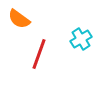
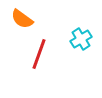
orange semicircle: moved 3 px right
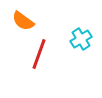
orange semicircle: moved 1 px right, 2 px down
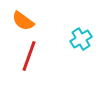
red line: moved 10 px left, 2 px down
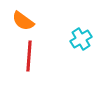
red line: rotated 16 degrees counterclockwise
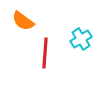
red line: moved 16 px right, 3 px up
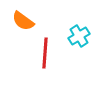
cyan cross: moved 2 px left, 3 px up
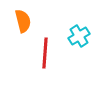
orange semicircle: rotated 140 degrees counterclockwise
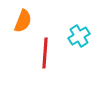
orange semicircle: rotated 35 degrees clockwise
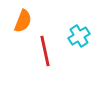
red line: moved 2 px up; rotated 16 degrees counterclockwise
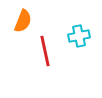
cyan cross: rotated 20 degrees clockwise
